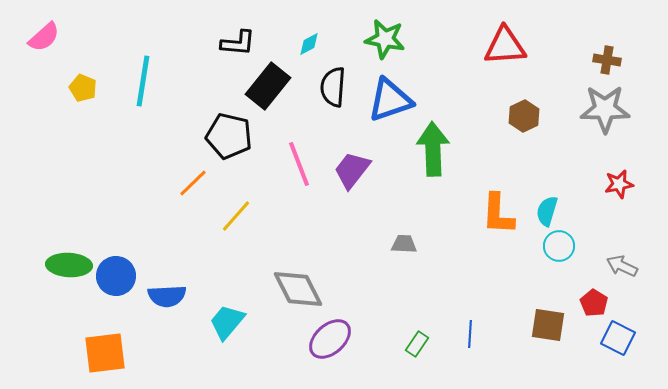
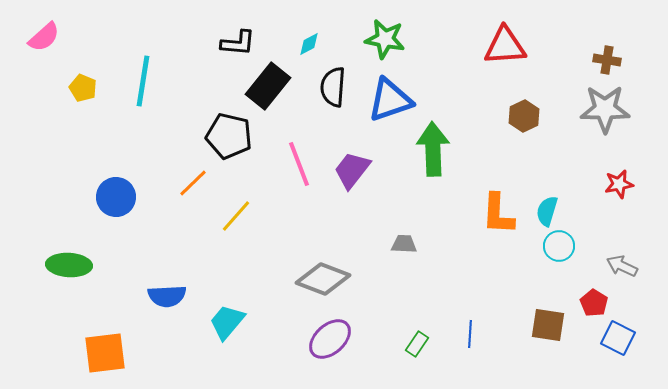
blue circle: moved 79 px up
gray diamond: moved 25 px right, 10 px up; rotated 42 degrees counterclockwise
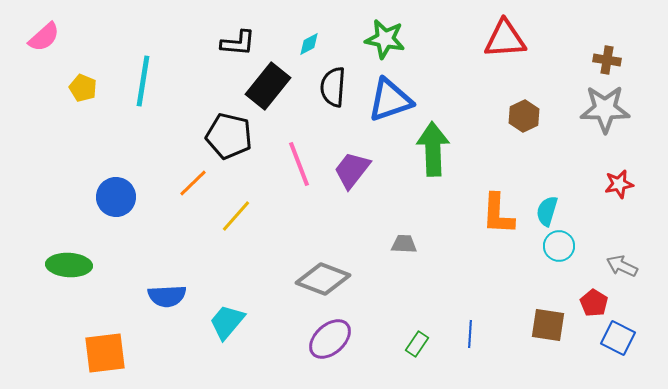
red triangle: moved 7 px up
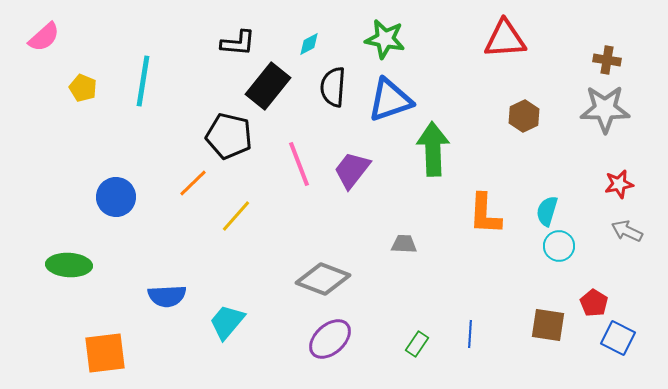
orange L-shape: moved 13 px left
gray arrow: moved 5 px right, 35 px up
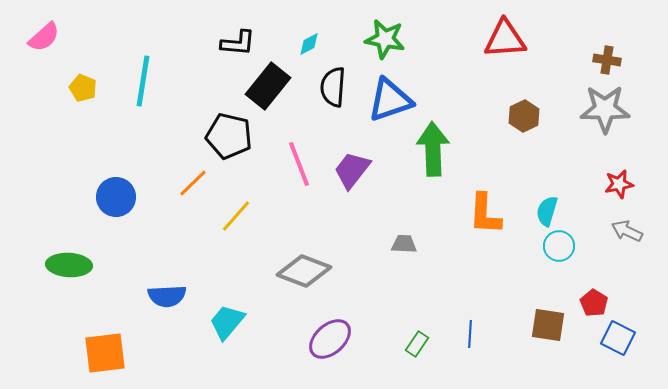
gray diamond: moved 19 px left, 8 px up
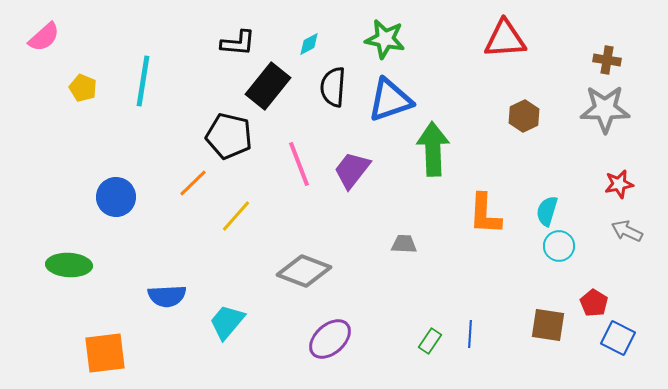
green rectangle: moved 13 px right, 3 px up
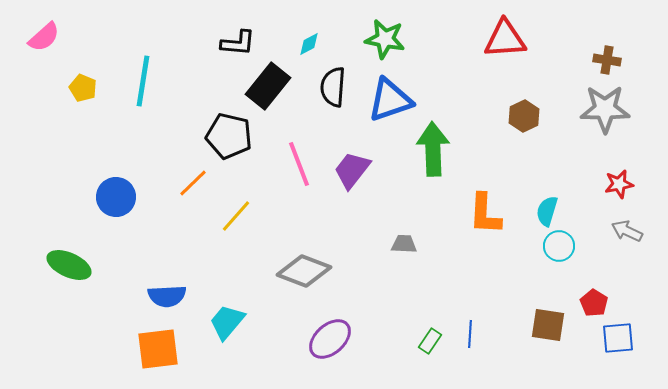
green ellipse: rotated 21 degrees clockwise
blue square: rotated 32 degrees counterclockwise
orange square: moved 53 px right, 4 px up
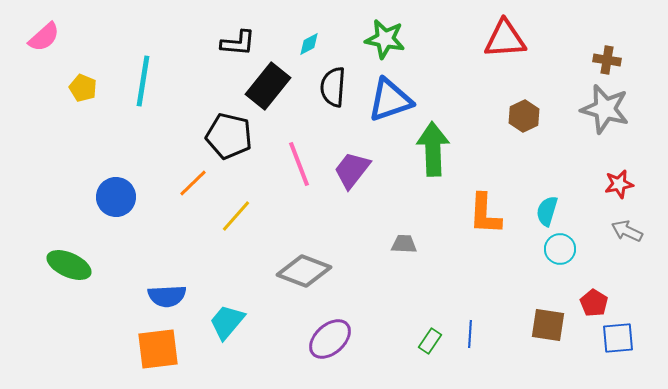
gray star: rotated 15 degrees clockwise
cyan circle: moved 1 px right, 3 px down
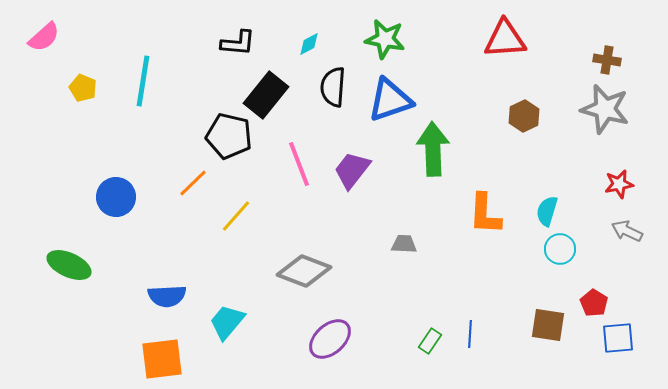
black rectangle: moved 2 px left, 9 px down
orange square: moved 4 px right, 10 px down
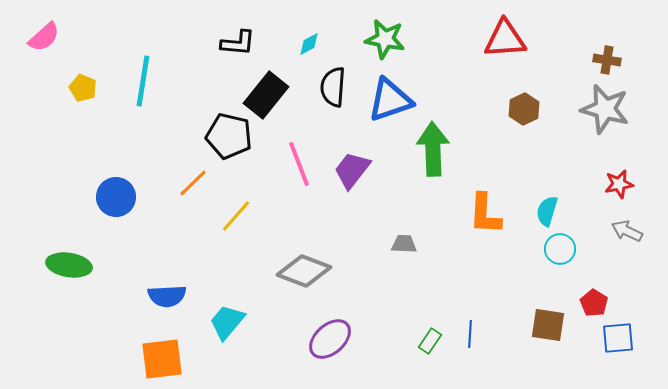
brown hexagon: moved 7 px up
green ellipse: rotated 15 degrees counterclockwise
